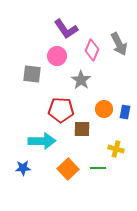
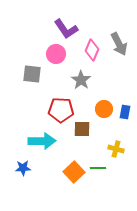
pink circle: moved 1 px left, 2 px up
orange square: moved 6 px right, 3 px down
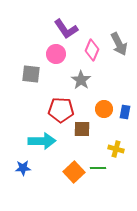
gray square: moved 1 px left
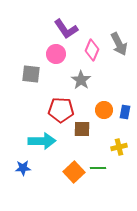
orange circle: moved 1 px down
yellow cross: moved 3 px right, 2 px up; rotated 28 degrees counterclockwise
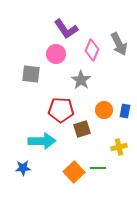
blue rectangle: moved 1 px up
brown square: rotated 18 degrees counterclockwise
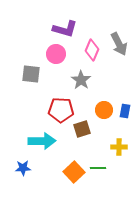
purple L-shape: moved 1 px left; rotated 40 degrees counterclockwise
yellow cross: rotated 14 degrees clockwise
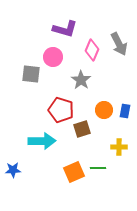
pink circle: moved 3 px left, 3 px down
red pentagon: rotated 15 degrees clockwise
blue star: moved 10 px left, 2 px down
orange square: rotated 20 degrees clockwise
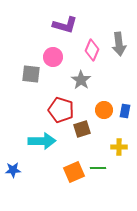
purple L-shape: moved 4 px up
gray arrow: rotated 20 degrees clockwise
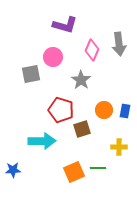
gray square: rotated 18 degrees counterclockwise
